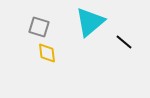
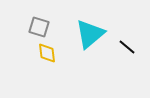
cyan triangle: moved 12 px down
black line: moved 3 px right, 5 px down
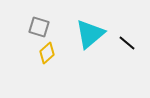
black line: moved 4 px up
yellow diamond: rotated 55 degrees clockwise
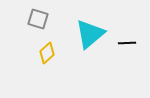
gray square: moved 1 px left, 8 px up
black line: rotated 42 degrees counterclockwise
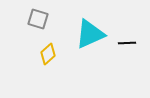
cyan triangle: rotated 16 degrees clockwise
yellow diamond: moved 1 px right, 1 px down
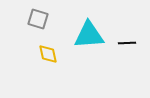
cyan triangle: moved 1 px left, 1 px down; rotated 20 degrees clockwise
yellow diamond: rotated 60 degrees counterclockwise
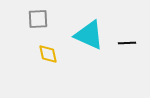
gray square: rotated 20 degrees counterclockwise
cyan triangle: rotated 28 degrees clockwise
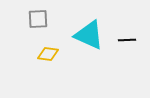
black line: moved 3 px up
yellow diamond: rotated 70 degrees counterclockwise
